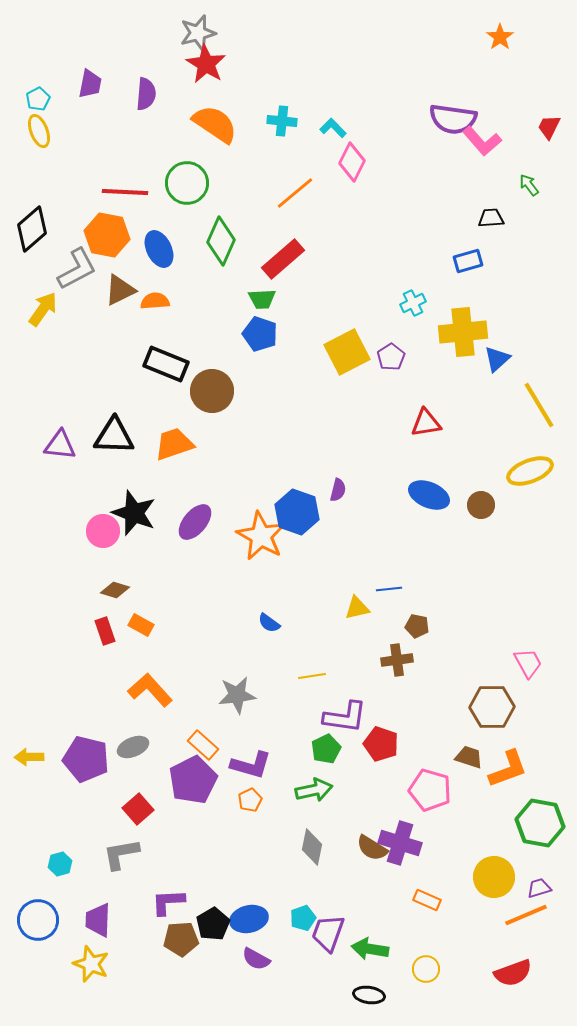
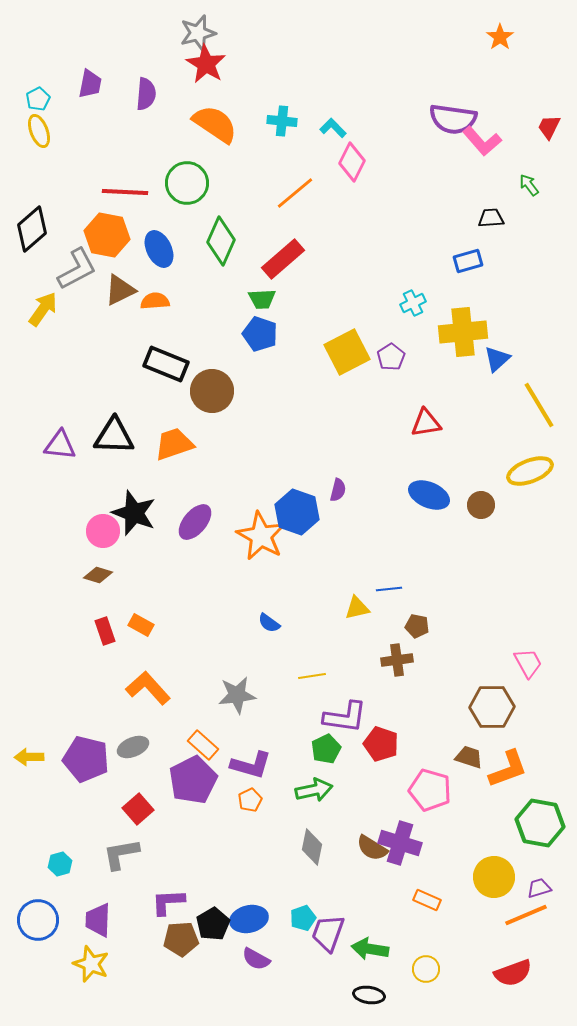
brown diamond at (115, 590): moved 17 px left, 15 px up
orange L-shape at (150, 690): moved 2 px left, 2 px up
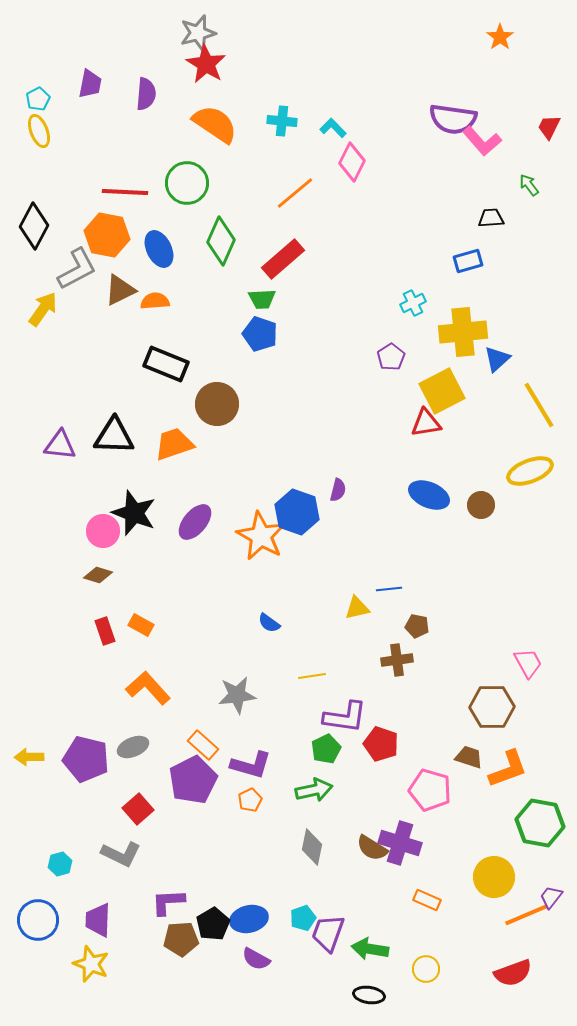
black diamond at (32, 229): moved 2 px right, 3 px up; rotated 21 degrees counterclockwise
yellow square at (347, 352): moved 95 px right, 39 px down
brown circle at (212, 391): moved 5 px right, 13 px down
gray L-shape at (121, 854): rotated 144 degrees counterclockwise
purple trapezoid at (539, 888): moved 12 px right, 9 px down; rotated 35 degrees counterclockwise
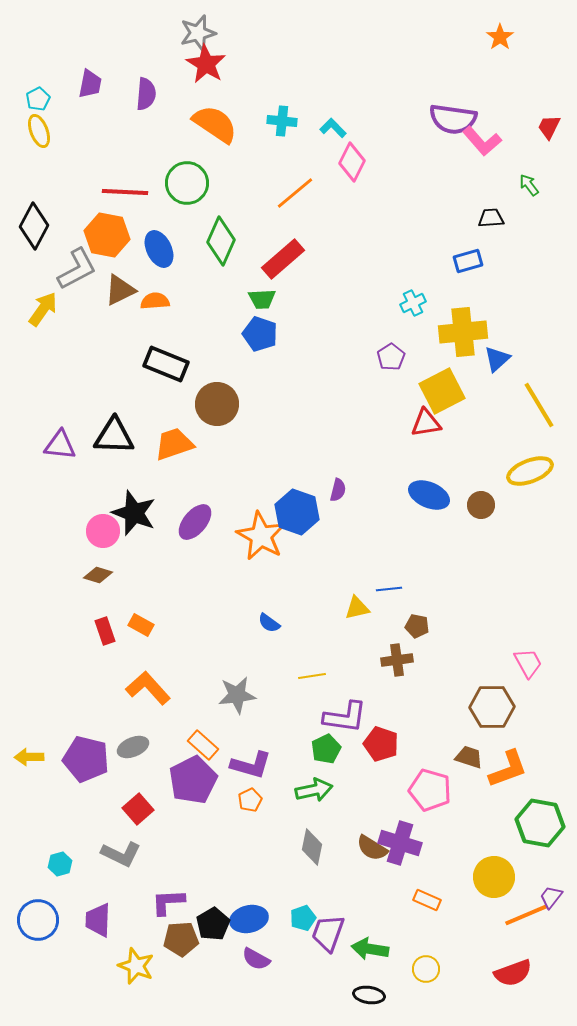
yellow star at (91, 964): moved 45 px right, 2 px down
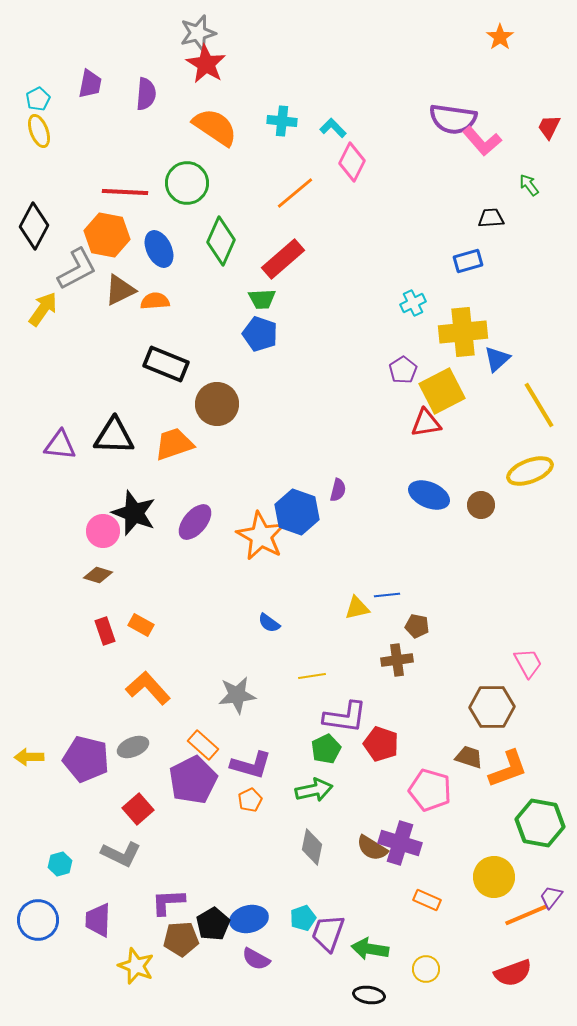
orange semicircle at (215, 124): moved 3 px down
purple pentagon at (391, 357): moved 12 px right, 13 px down
blue line at (389, 589): moved 2 px left, 6 px down
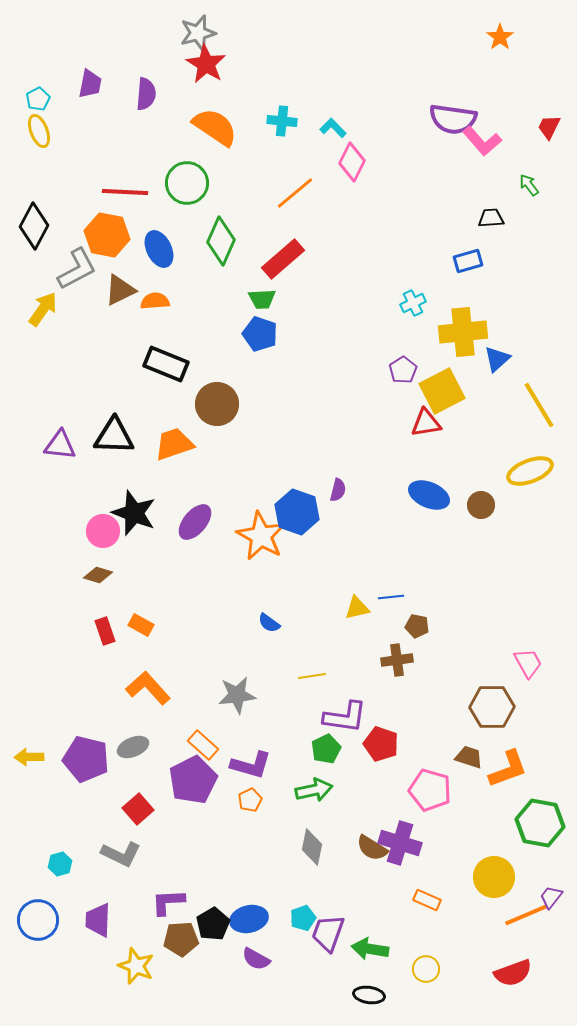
blue line at (387, 595): moved 4 px right, 2 px down
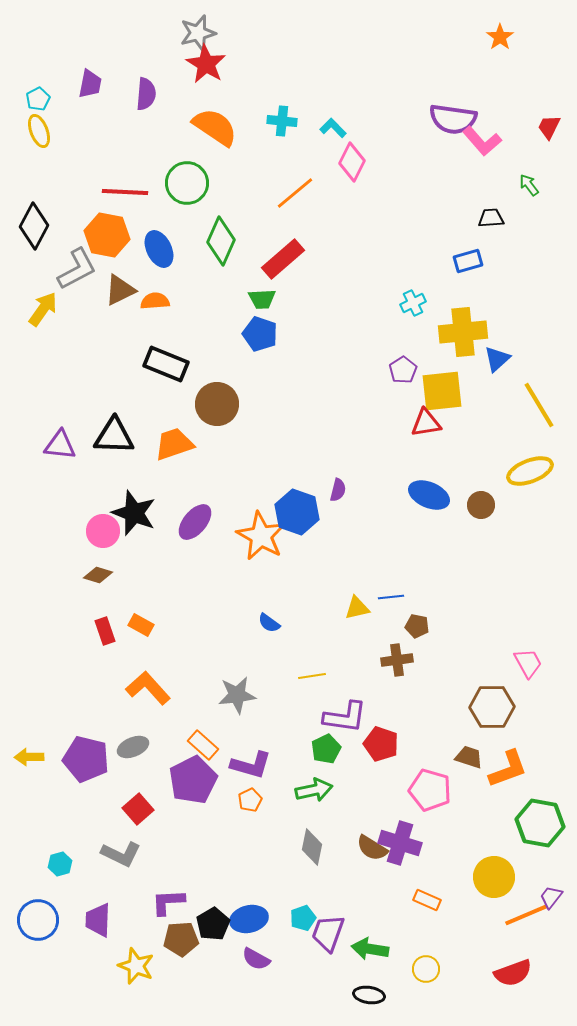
yellow square at (442, 391): rotated 21 degrees clockwise
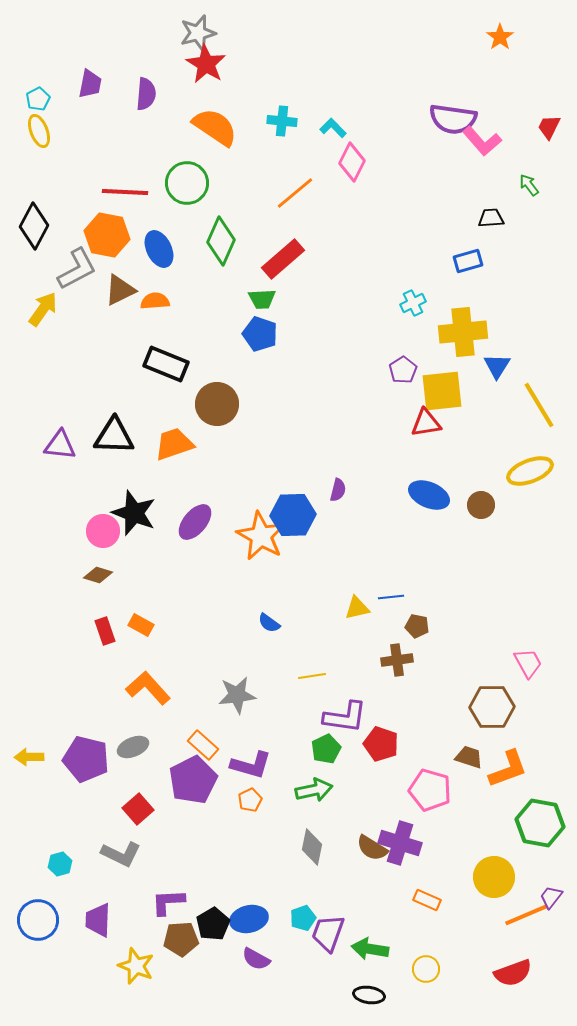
blue triangle at (497, 359): moved 7 px down; rotated 16 degrees counterclockwise
blue hexagon at (297, 512): moved 4 px left, 3 px down; rotated 21 degrees counterclockwise
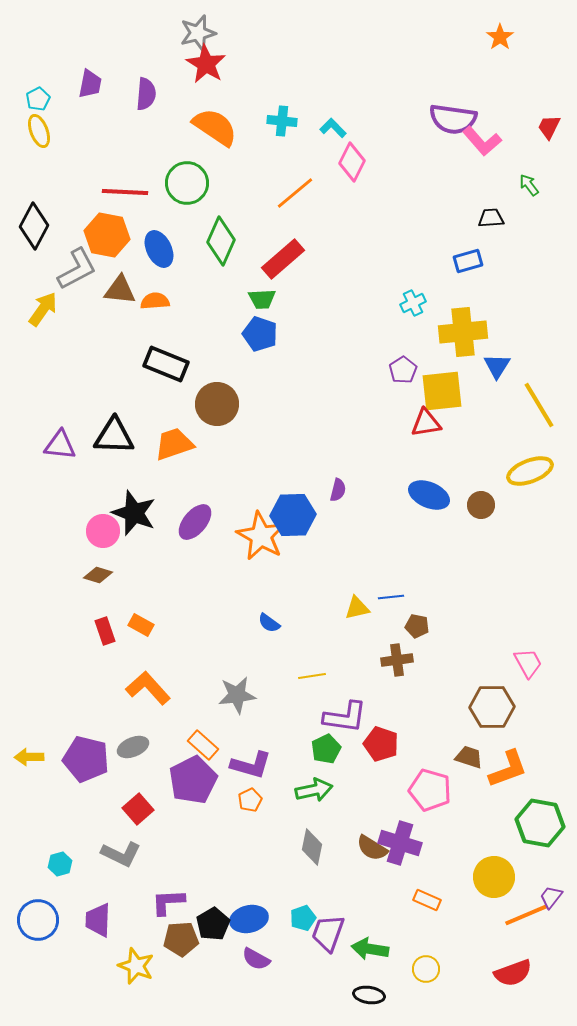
brown triangle at (120, 290): rotated 32 degrees clockwise
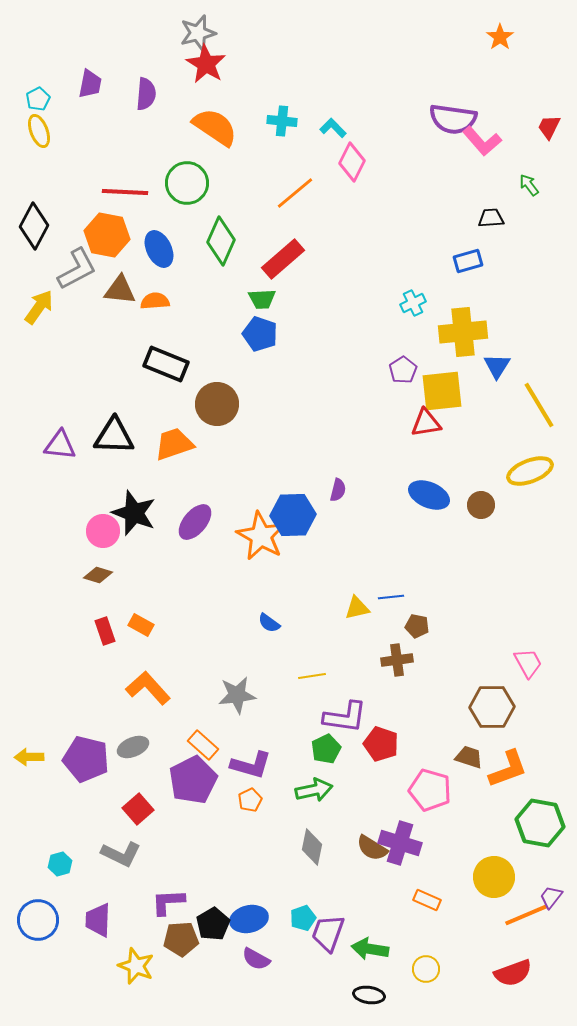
yellow arrow at (43, 309): moved 4 px left, 2 px up
